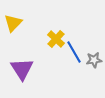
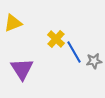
yellow triangle: rotated 24 degrees clockwise
gray star: moved 1 px down
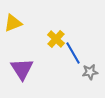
blue line: moved 1 px left, 1 px down
gray star: moved 4 px left, 11 px down
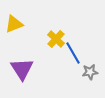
yellow triangle: moved 1 px right, 1 px down
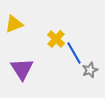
blue line: moved 1 px right
gray star: moved 2 px up; rotated 14 degrees counterclockwise
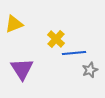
blue line: rotated 65 degrees counterclockwise
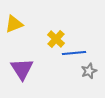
gray star: moved 1 px left, 1 px down
